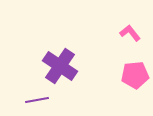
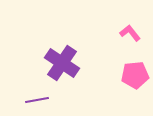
purple cross: moved 2 px right, 3 px up
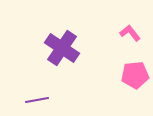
purple cross: moved 15 px up
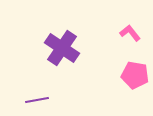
pink pentagon: rotated 16 degrees clockwise
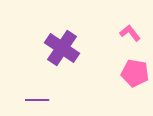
pink pentagon: moved 2 px up
purple line: rotated 10 degrees clockwise
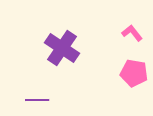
pink L-shape: moved 2 px right
pink pentagon: moved 1 px left
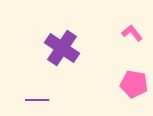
pink pentagon: moved 11 px down
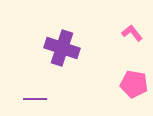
purple cross: rotated 16 degrees counterclockwise
purple line: moved 2 px left, 1 px up
